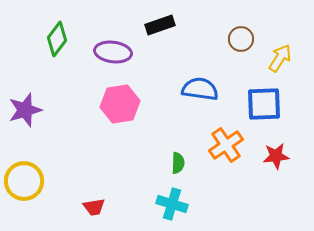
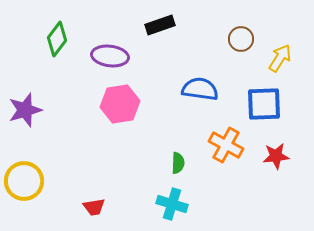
purple ellipse: moved 3 px left, 4 px down
orange cross: rotated 28 degrees counterclockwise
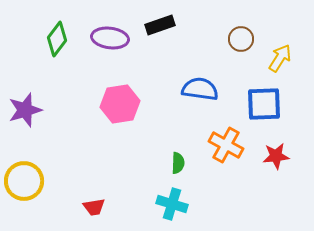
purple ellipse: moved 18 px up
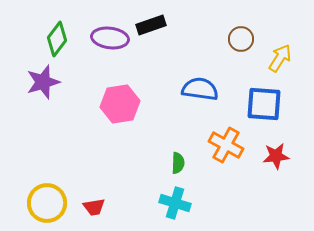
black rectangle: moved 9 px left
blue square: rotated 6 degrees clockwise
purple star: moved 18 px right, 28 px up
yellow circle: moved 23 px right, 22 px down
cyan cross: moved 3 px right, 1 px up
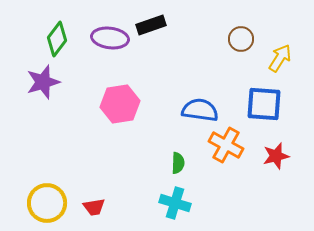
blue semicircle: moved 21 px down
red star: rotated 8 degrees counterclockwise
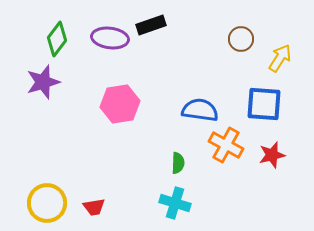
red star: moved 4 px left, 1 px up
